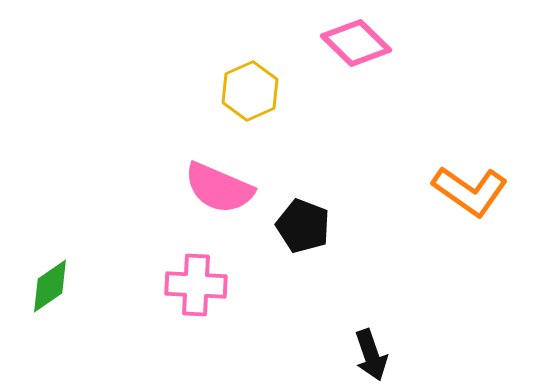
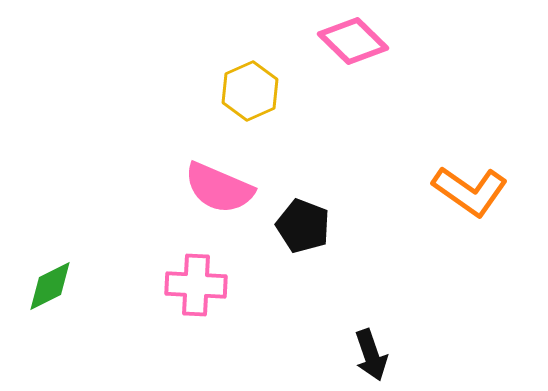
pink diamond: moved 3 px left, 2 px up
green diamond: rotated 8 degrees clockwise
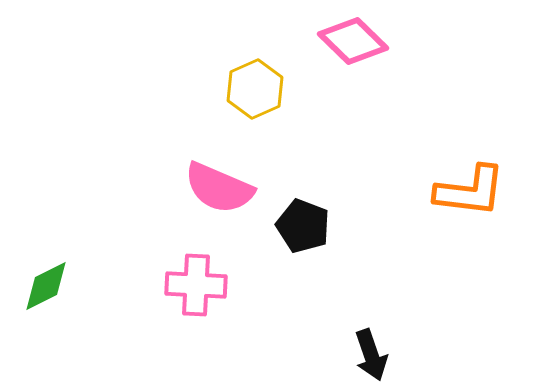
yellow hexagon: moved 5 px right, 2 px up
orange L-shape: rotated 28 degrees counterclockwise
green diamond: moved 4 px left
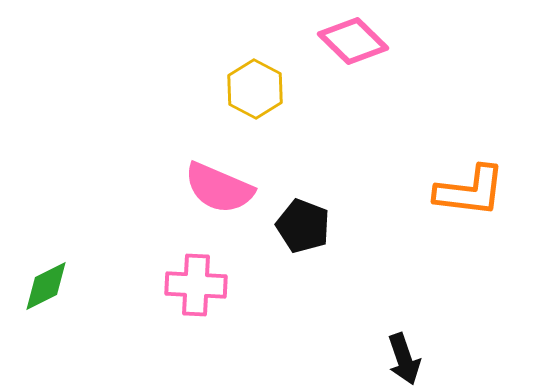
yellow hexagon: rotated 8 degrees counterclockwise
black arrow: moved 33 px right, 4 px down
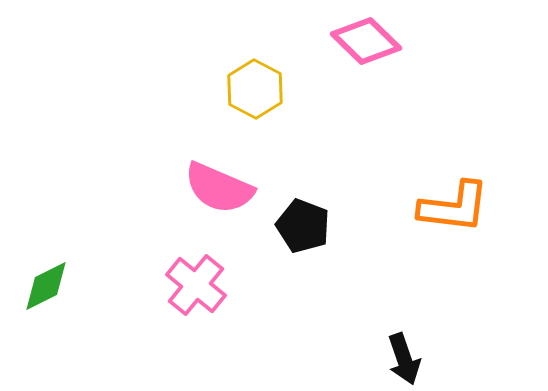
pink diamond: moved 13 px right
orange L-shape: moved 16 px left, 16 px down
pink cross: rotated 36 degrees clockwise
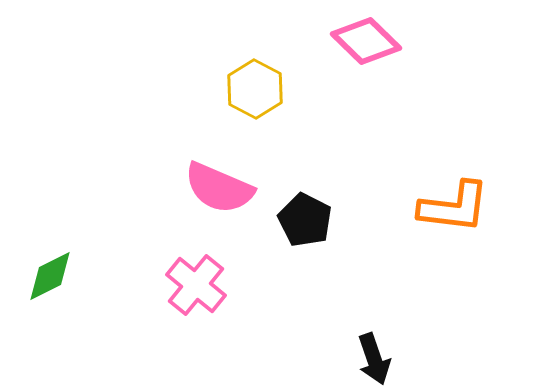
black pentagon: moved 2 px right, 6 px up; rotated 6 degrees clockwise
green diamond: moved 4 px right, 10 px up
black arrow: moved 30 px left
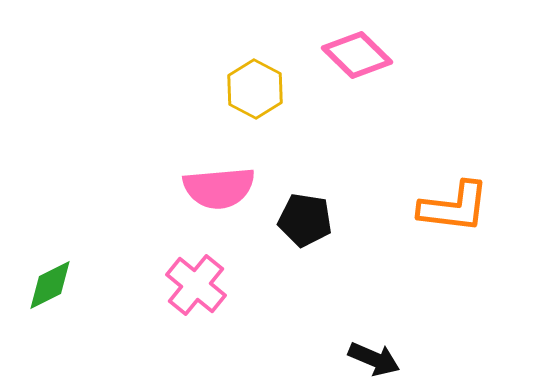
pink diamond: moved 9 px left, 14 px down
pink semicircle: rotated 28 degrees counterclockwise
black pentagon: rotated 18 degrees counterclockwise
green diamond: moved 9 px down
black arrow: rotated 48 degrees counterclockwise
